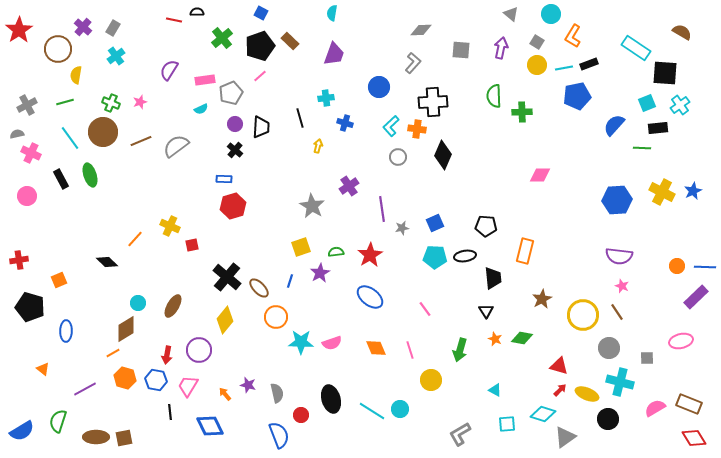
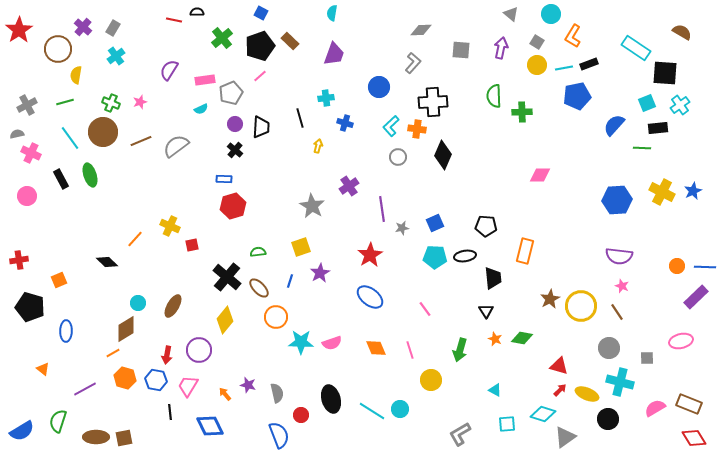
green semicircle at (336, 252): moved 78 px left
brown star at (542, 299): moved 8 px right
yellow circle at (583, 315): moved 2 px left, 9 px up
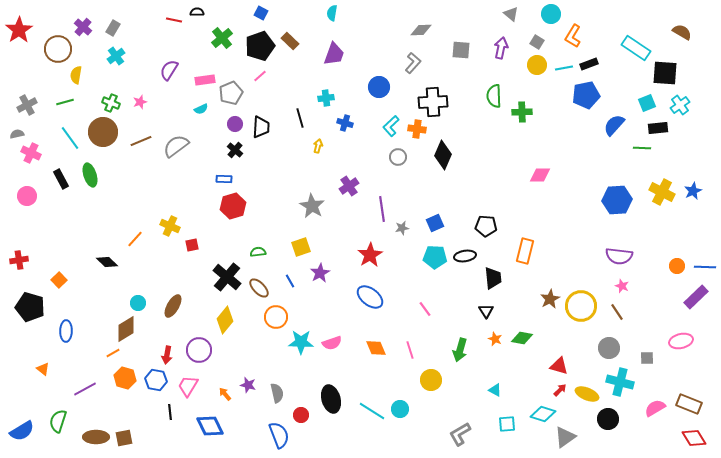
blue pentagon at (577, 96): moved 9 px right, 1 px up
orange square at (59, 280): rotated 21 degrees counterclockwise
blue line at (290, 281): rotated 48 degrees counterclockwise
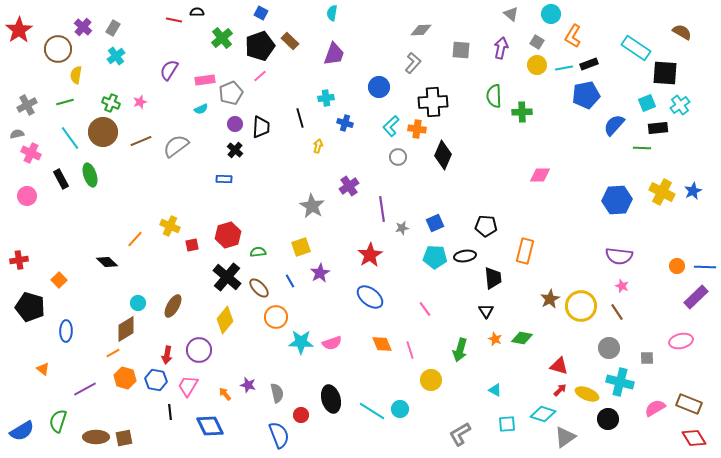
red hexagon at (233, 206): moved 5 px left, 29 px down
orange diamond at (376, 348): moved 6 px right, 4 px up
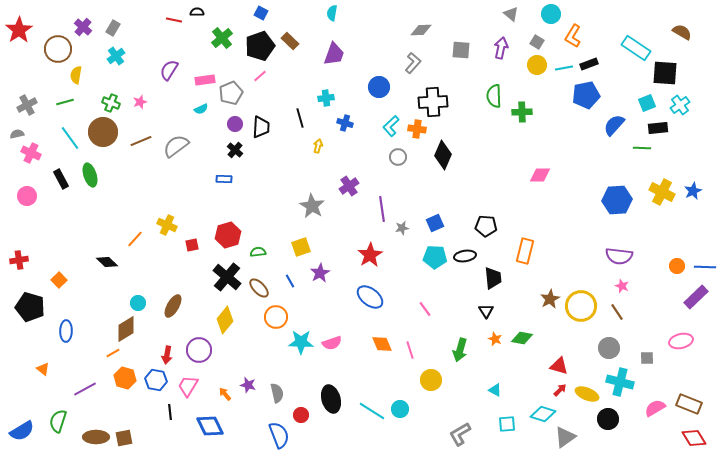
yellow cross at (170, 226): moved 3 px left, 1 px up
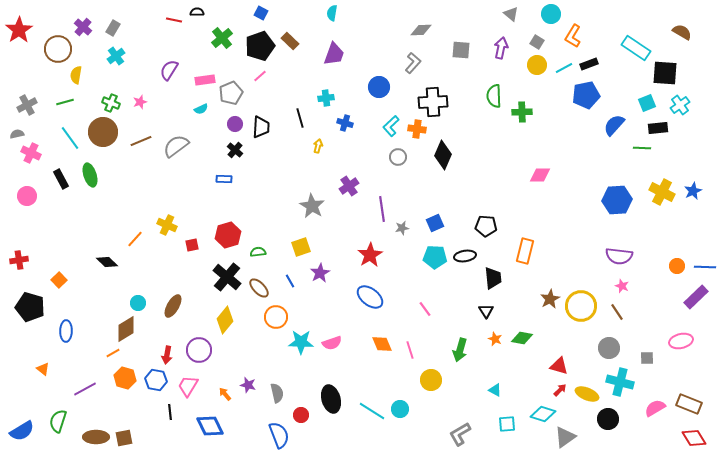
cyan line at (564, 68): rotated 18 degrees counterclockwise
